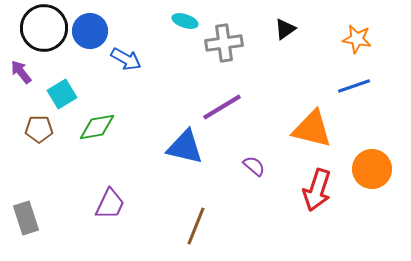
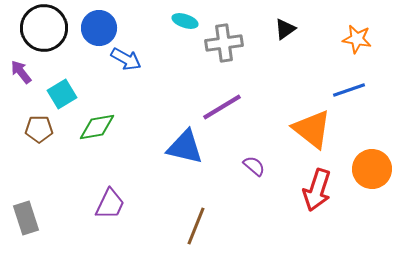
blue circle: moved 9 px right, 3 px up
blue line: moved 5 px left, 4 px down
orange triangle: rotated 24 degrees clockwise
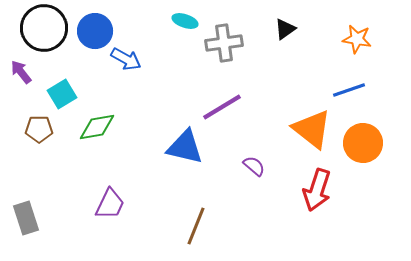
blue circle: moved 4 px left, 3 px down
orange circle: moved 9 px left, 26 px up
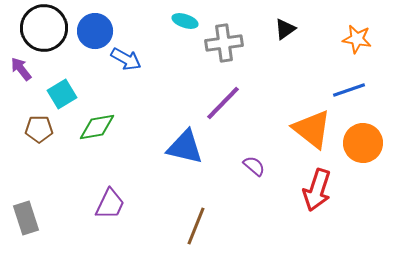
purple arrow: moved 3 px up
purple line: moved 1 px right, 4 px up; rotated 15 degrees counterclockwise
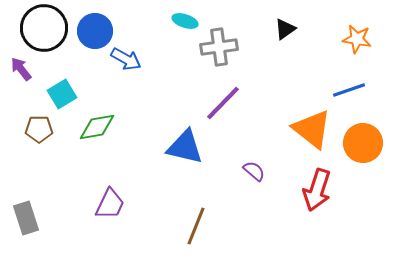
gray cross: moved 5 px left, 4 px down
purple semicircle: moved 5 px down
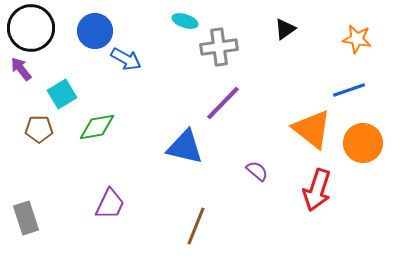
black circle: moved 13 px left
purple semicircle: moved 3 px right
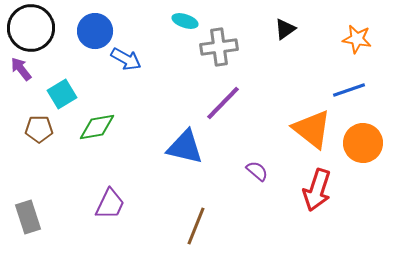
gray rectangle: moved 2 px right, 1 px up
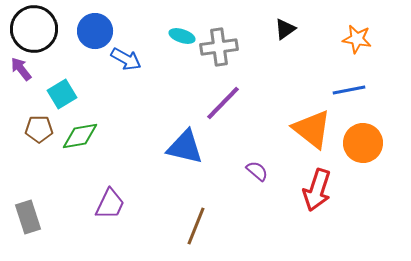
cyan ellipse: moved 3 px left, 15 px down
black circle: moved 3 px right, 1 px down
blue line: rotated 8 degrees clockwise
green diamond: moved 17 px left, 9 px down
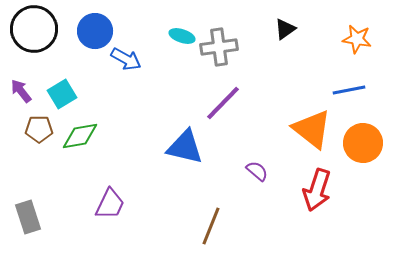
purple arrow: moved 22 px down
brown line: moved 15 px right
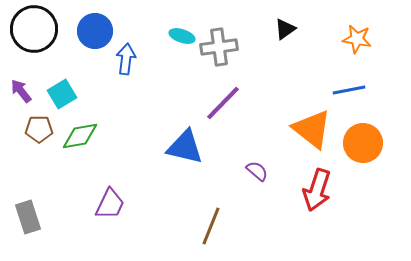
blue arrow: rotated 112 degrees counterclockwise
